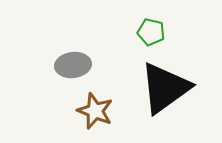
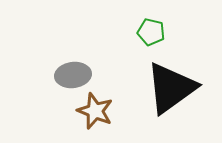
gray ellipse: moved 10 px down
black triangle: moved 6 px right
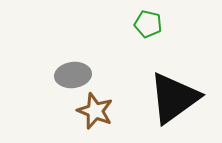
green pentagon: moved 3 px left, 8 px up
black triangle: moved 3 px right, 10 px down
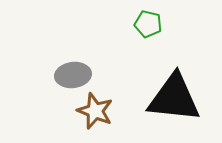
black triangle: rotated 42 degrees clockwise
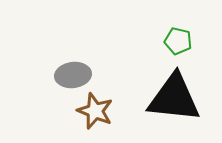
green pentagon: moved 30 px right, 17 px down
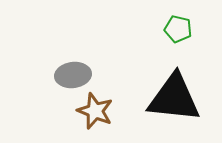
green pentagon: moved 12 px up
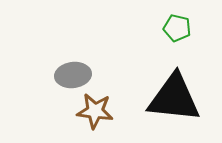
green pentagon: moved 1 px left, 1 px up
brown star: rotated 15 degrees counterclockwise
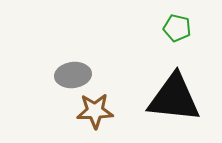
brown star: rotated 9 degrees counterclockwise
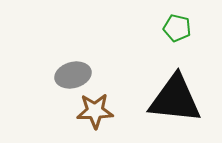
gray ellipse: rotated 8 degrees counterclockwise
black triangle: moved 1 px right, 1 px down
